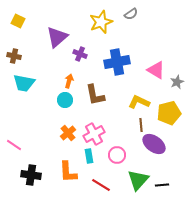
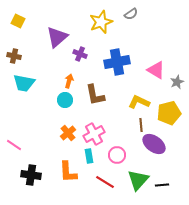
red line: moved 4 px right, 3 px up
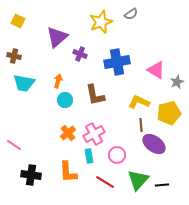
orange arrow: moved 11 px left
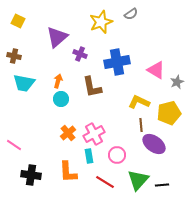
brown L-shape: moved 3 px left, 8 px up
cyan circle: moved 4 px left, 1 px up
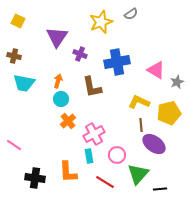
purple triangle: rotated 15 degrees counterclockwise
orange cross: moved 12 px up
black cross: moved 4 px right, 3 px down
green triangle: moved 6 px up
black line: moved 2 px left, 4 px down
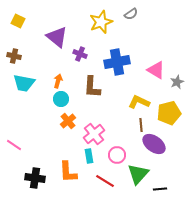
purple triangle: rotated 25 degrees counterclockwise
brown L-shape: rotated 15 degrees clockwise
pink cross: rotated 10 degrees counterclockwise
red line: moved 1 px up
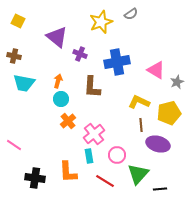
purple ellipse: moved 4 px right; rotated 20 degrees counterclockwise
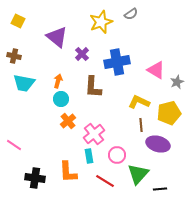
purple cross: moved 2 px right; rotated 24 degrees clockwise
brown L-shape: moved 1 px right
